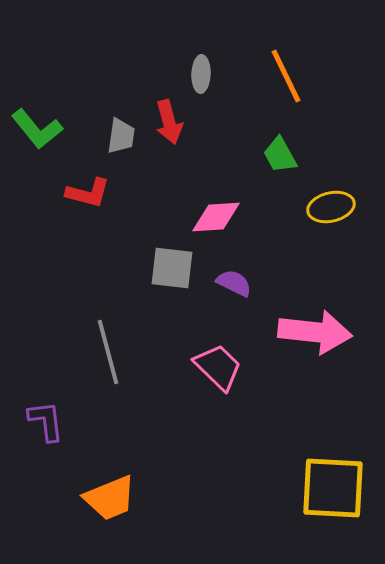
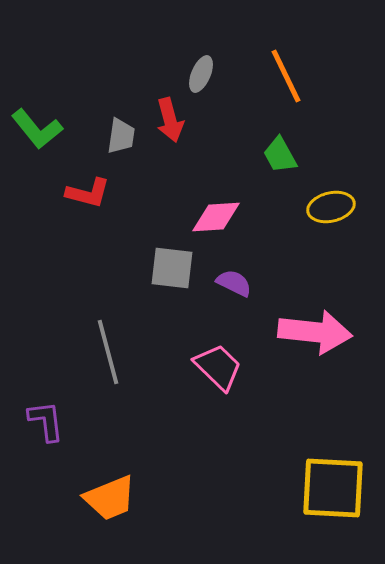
gray ellipse: rotated 21 degrees clockwise
red arrow: moved 1 px right, 2 px up
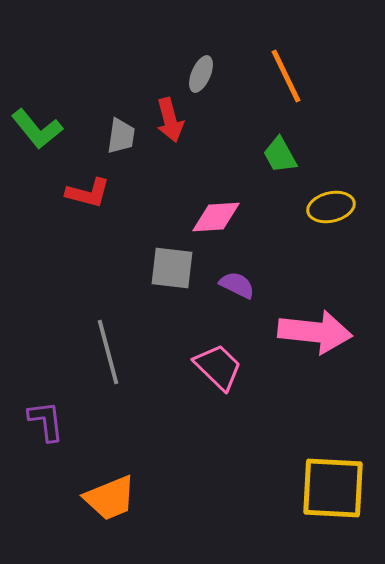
purple semicircle: moved 3 px right, 2 px down
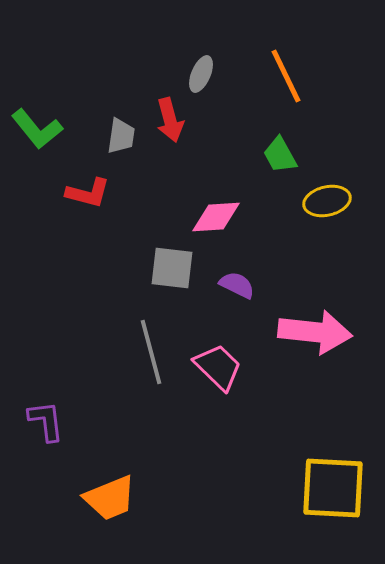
yellow ellipse: moved 4 px left, 6 px up
gray line: moved 43 px right
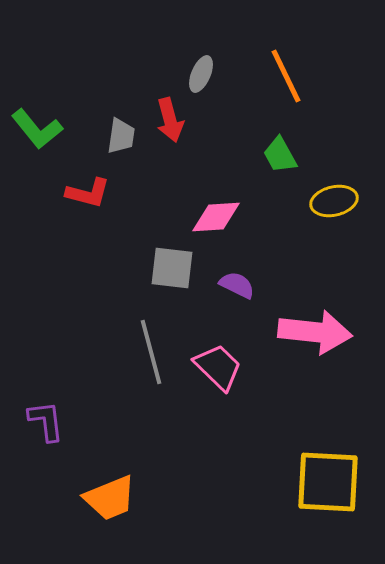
yellow ellipse: moved 7 px right
yellow square: moved 5 px left, 6 px up
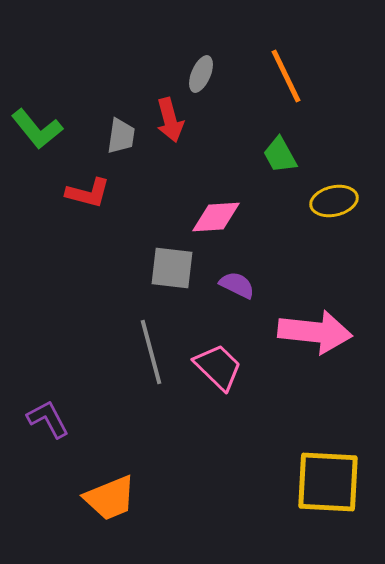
purple L-shape: moved 2 px right, 2 px up; rotated 21 degrees counterclockwise
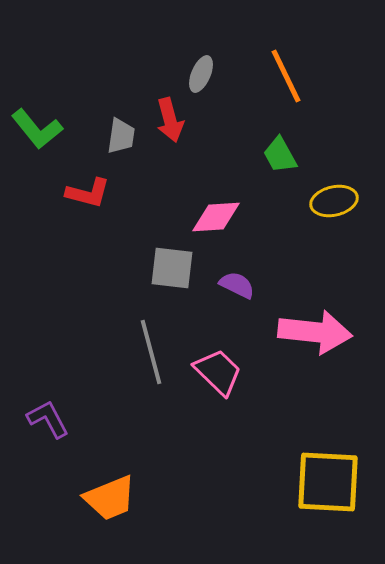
pink trapezoid: moved 5 px down
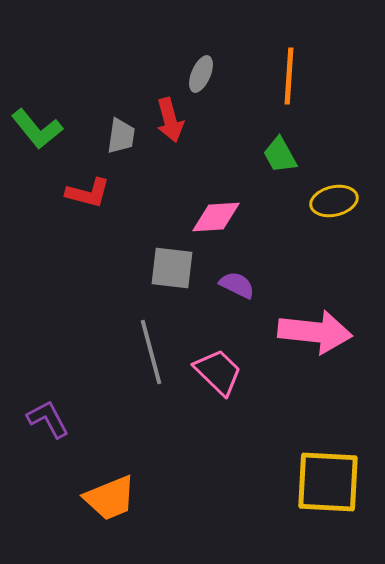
orange line: moved 3 px right; rotated 30 degrees clockwise
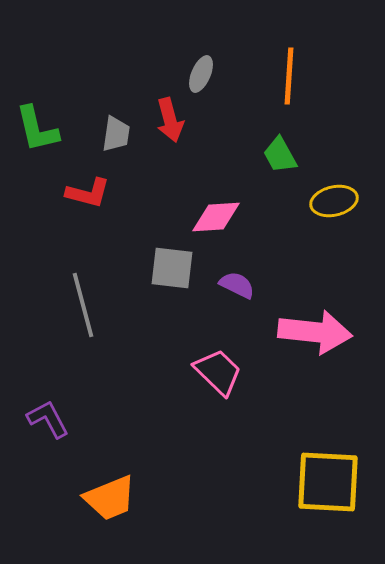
green L-shape: rotated 26 degrees clockwise
gray trapezoid: moved 5 px left, 2 px up
gray line: moved 68 px left, 47 px up
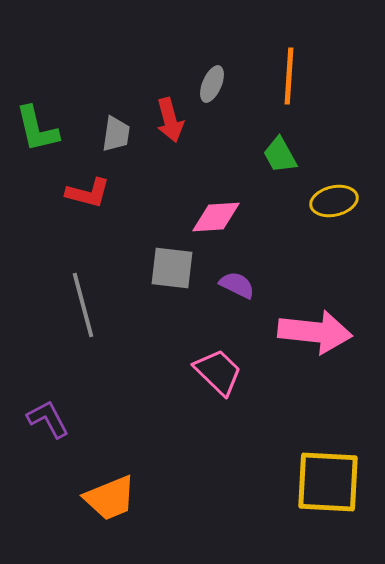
gray ellipse: moved 11 px right, 10 px down
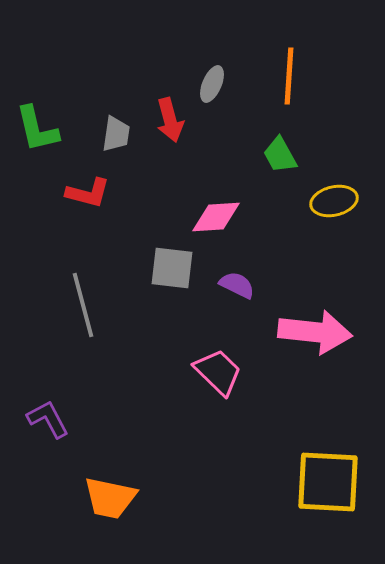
orange trapezoid: rotated 34 degrees clockwise
